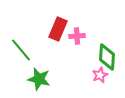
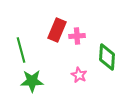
red rectangle: moved 1 px left, 1 px down
green line: rotated 25 degrees clockwise
pink star: moved 21 px left; rotated 21 degrees counterclockwise
green star: moved 7 px left, 2 px down; rotated 15 degrees counterclockwise
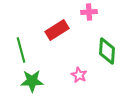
red rectangle: rotated 35 degrees clockwise
pink cross: moved 12 px right, 24 px up
green diamond: moved 6 px up
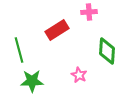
green line: moved 2 px left
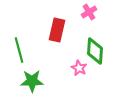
pink cross: rotated 28 degrees counterclockwise
red rectangle: rotated 45 degrees counterclockwise
green diamond: moved 12 px left
pink star: moved 7 px up
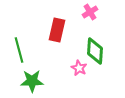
pink cross: moved 1 px right
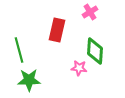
pink star: rotated 21 degrees counterclockwise
green star: moved 3 px left, 1 px up
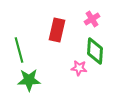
pink cross: moved 2 px right, 7 px down
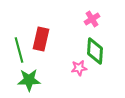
red rectangle: moved 16 px left, 9 px down
pink star: rotated 14 degrees counterclockwise
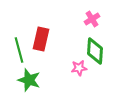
green star: rotated 20 degrees clockwise
